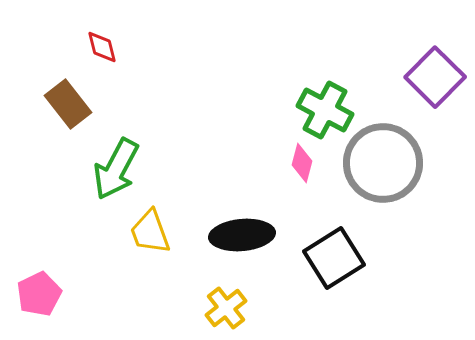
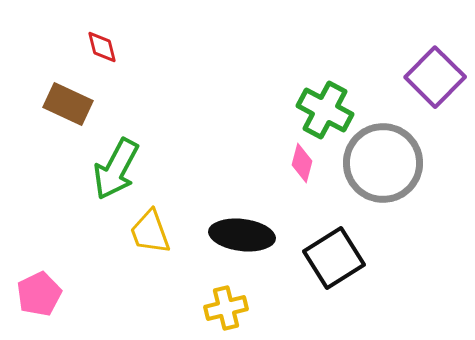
brown rectangle: rotated 27 degrees counterclockwise
black ellipse: rotated 12 degrees clockwise
yellow cross: rotated 24 degrees clockwise
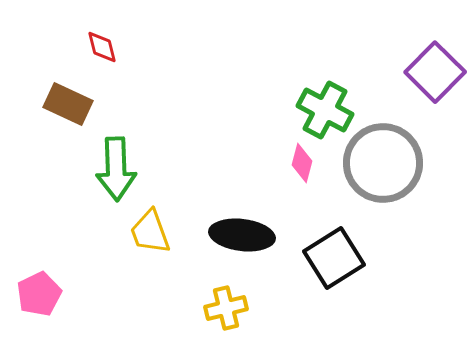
purple square: moved 5 px up
green arrow: rotated 30 degrees counterclockwise
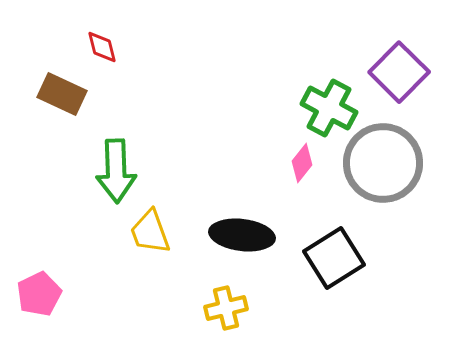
purple square: moved 36 px left
brown rectangle: moved 6 px left, 10 px up
green cross: moved 4 px right, 2 px up
pink diamond: rotated 24 degrees clockwise
green arrow: moved 2 px down
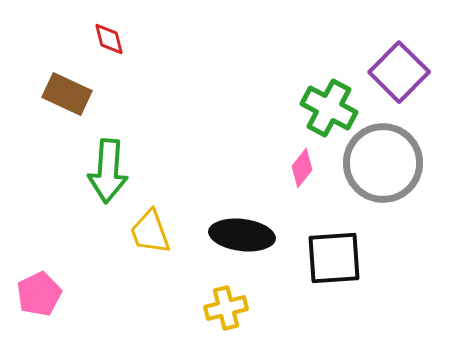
red diamond: moved 7 px right, 8 px up
brown rectangle: moved 5 px right
pink diamond: moved 5 px down
green arrow: moved 8 px left; rotated 6 degrees clockwise
black square: rotated 28 degrees clockwise
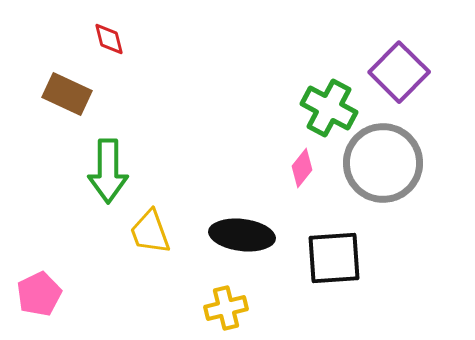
green arrow: rotated 4 degrees counterclockwise
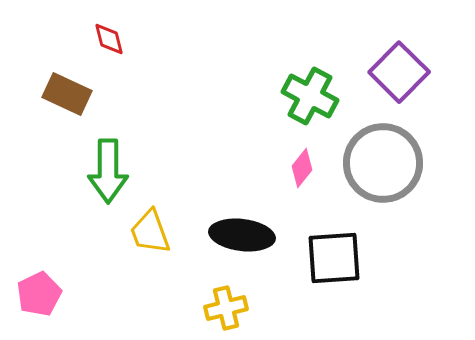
green cross: moved 19 px left, 12 px up
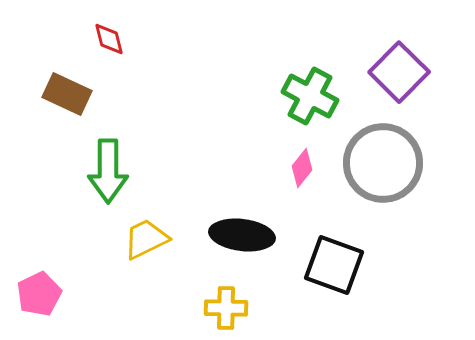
yellow trapezoid: moved 4 px left, 7 px down; rotated 84 degrees clockwise
black square: moved 7 px down; rotated 24 degrees clockwise
yellow cross: rotated 15 degrees clockwise
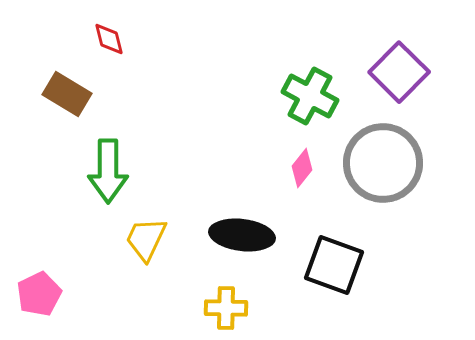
brown rectangle: rotated 6 degrees clockwise
yellow trapezoid: rotated 39 degrees counterclockwise
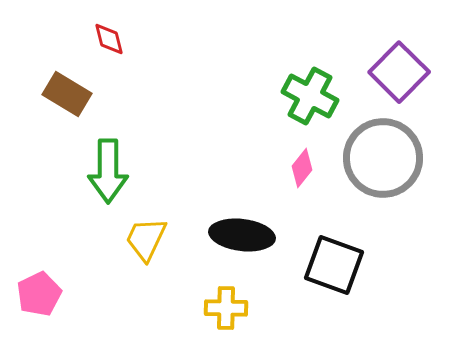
gray circle: moved 5 px up
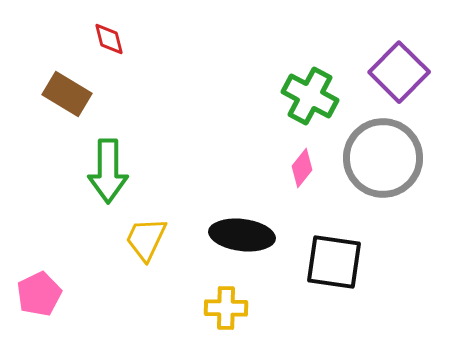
black square: moved 3 px up; rotated 12 degrees counterclockwise
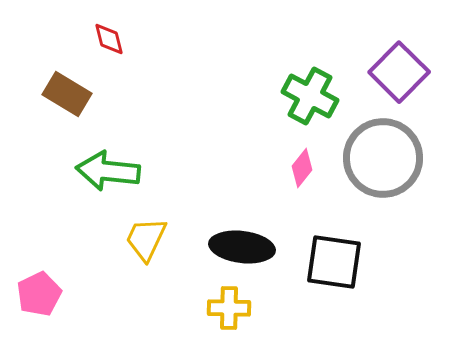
green arrow: rotated 96 degrees clockwise
black ellipse: moved 12 px down
yellow cross: moved 3 px right
